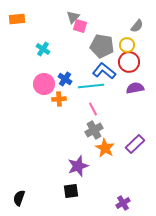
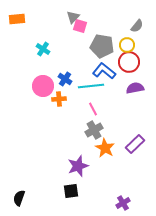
pink circle: moved 1 px left, 2 px down
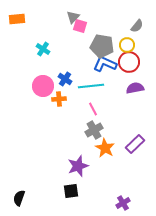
blue L-shape: moved 1 px right, 7 px up; rotated 15 degrees counterclockwise
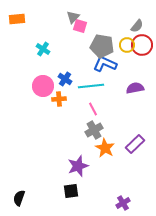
red circle: moved 13 px right, 17 px up
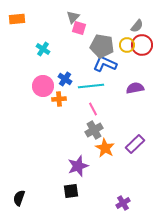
pink square: moved 1 px left, 2 px down
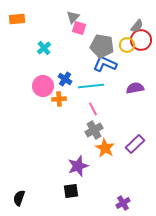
red circle: moved 1 px left, 5 px up
cyan cross: moved 1 px right, 1 px up; rotated 16 degrees clockwise
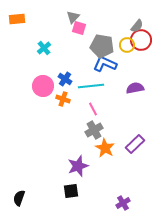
orange cross: moved 4 px right; rotated 24 degrees clockwise
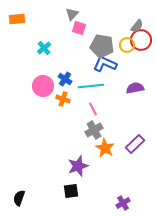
gray triangle: moved 1 px left, 3 px up
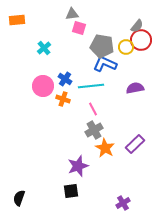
gray triangle: rotated 40 degrees clockwise
orange rectangle: moved 1 px down
yellow circle: moved 1 px left, 2 px down
